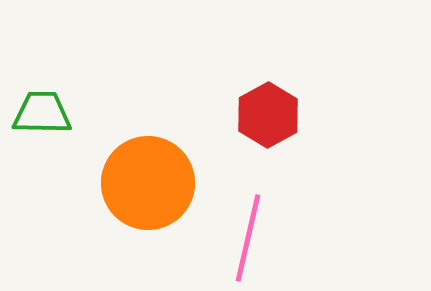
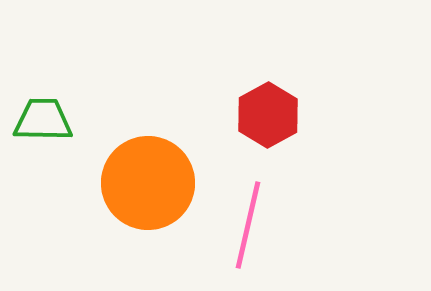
green trapezoid: moved 1 px right, 7 px down
pink line: moved 13 px up
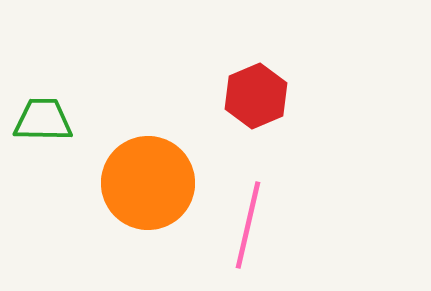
red hexagon: moved 12 px left, 19 px up; rotated 6 degrees clockwise
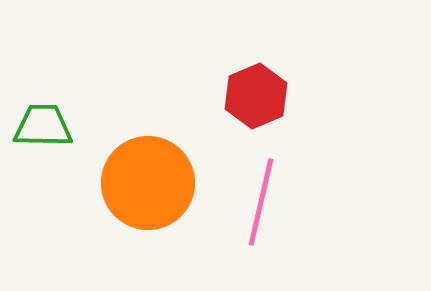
green trapezoid: moved 6 px down
pink line: moved 13 px right, 23 px up
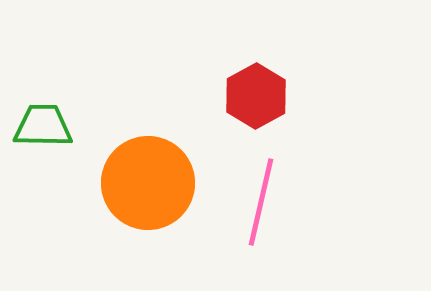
red hexagon: rotated 6 degrees counterclockwise
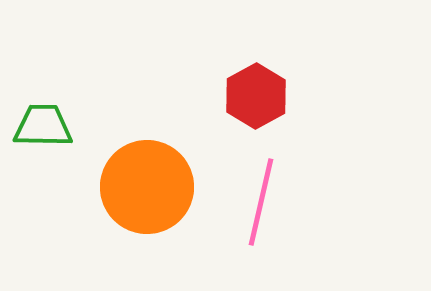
orange circle: moved 1 px left, 4 px down
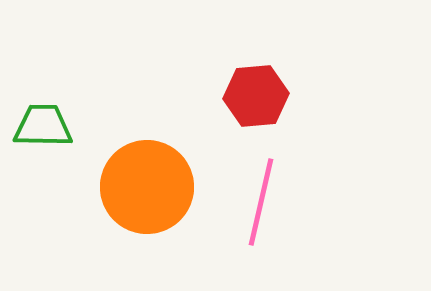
red hexagon: rotated 24 degrees clockwise
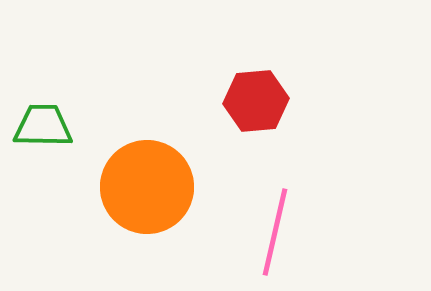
red hexagon: moved 5 px down
pink line: moved 14 px right, 30 px down
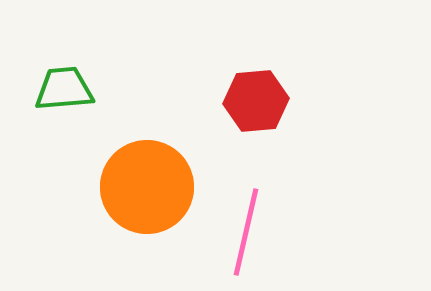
green trapezoid: moved 21 px right, 37 px up; rotated 6 degrees counterclockwise
pink line: moved 29 px left
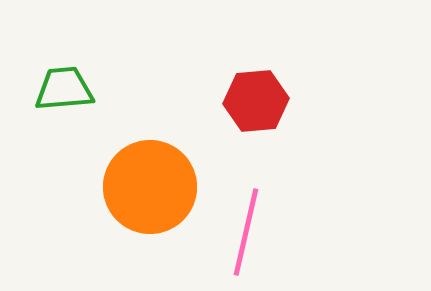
orange circle: moved 3 px right
